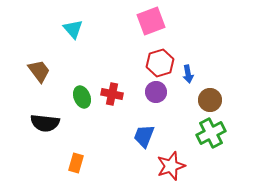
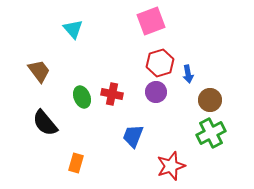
black semicircle: rotated 44 degrees clockwise
blue trapezoid: moved 11 px left
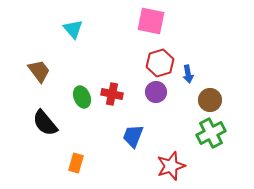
pink square: rotated 32 degrees clockwise
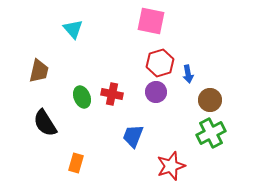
brown trapezoid: rotated 50 degrees clockwise
black semicircle: rotated 8 degrees clockwise
